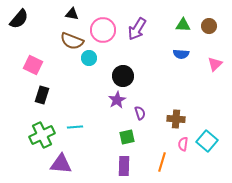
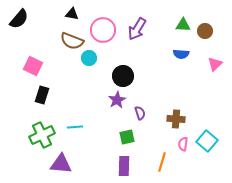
brown circle: moved 4 px left, 5 px down
pink square: moved 1 px down
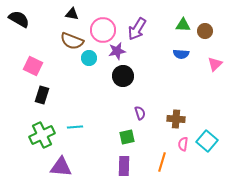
black semicircle: rotated 100 degrees counterclockwise
purple star: moved 49 px up; rotated 18 degrees clockwise
purple triangle: moved 3 px down
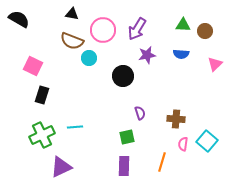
purple star: moved 30 px right, 4 px down
purple triangle: rotated 30 degrees counterclockwise
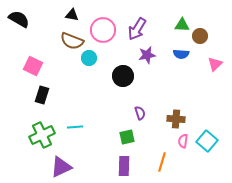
black triangle: moved 1 px down
green triangle: moved 1 px left
brown circle: moved 5 px left, 5 px down
pink semicircle: moved 3 px up
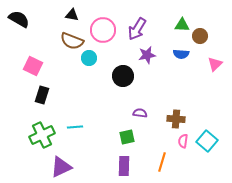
purple semicircle: rotated 64 degrees counterclockwise
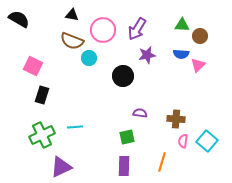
pink triangle: moved 17 px left, 1 px down
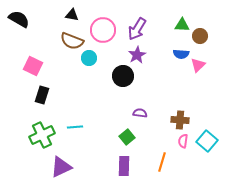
purple star: moved 10 px left; rotated 18 degrees counterclockwise
brown cross: moved 4 px right, 1 px down
green square: rotated 28 degrees counterclockwise
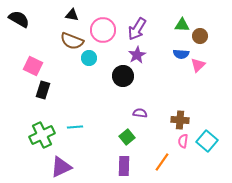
black rectangle: moved 1 px right, 5 px up
orange line: rotated 18 degrees clockwise
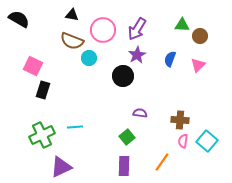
blue semicircle: moved 11 px left, 5 px down; rotated 105 degrees clockwise
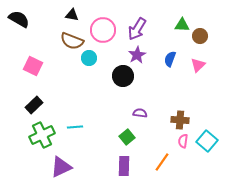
black rectangle: moved 9 px left, 15 px down; rotated 30 degrees clockwise
